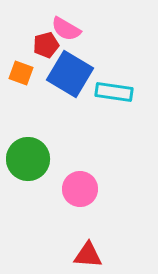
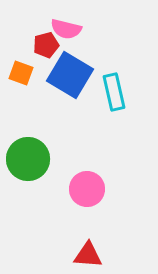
pink semicircle: rotated 16 degrees counterclockwise
blue square: moved 1 px down
cyan rectangle: rotated 69 degrees clockwise
pink circle: moved 7 px right
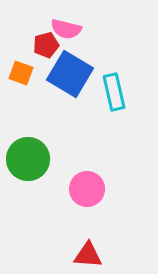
blue square: moved 1 px up
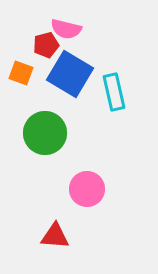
green circle: moved 17 px right, 26 px up
red triangle: moved 33 px left, 19 px up
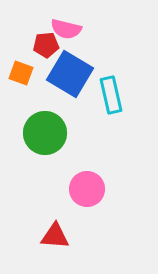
red pentagon: rotated 10 degrees clockwise
cyan rectangle: moved 3 px left, 3 px down
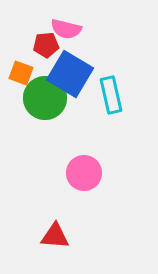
green circle: moved 35 px up
pink circle: moved 3 px left, 16 px up
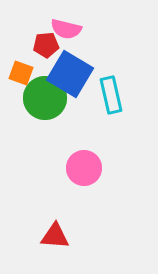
pink circle: moved 5 px up
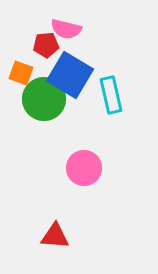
blue square: moved 1 px down
green circle: moved 1 px left, 1 px down
